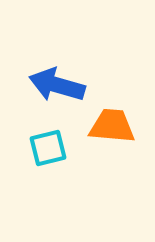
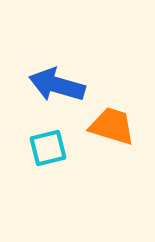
orange trapezoid: rotated 12 degrees clockwise
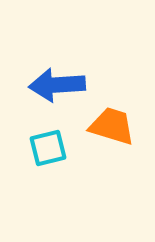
blue arrow: rotated 20 degrees counterclockwise
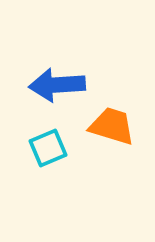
cyan square: rotated 9 degrees counterclockwise
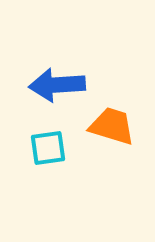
cyan square: rotated 15 degrees clockwise
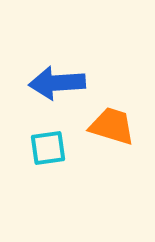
blue arrow: moved 2 px up
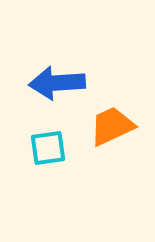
orange trapezoid: rotated 42 degrees counterclockwise
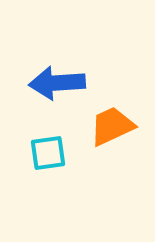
cyan square: moved 5 px down
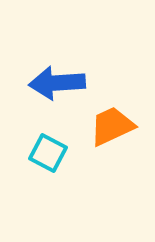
cyan square: rotated 36 degrees clockwise
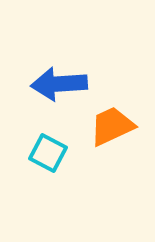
blue arrow: moved 2 px right, 1 px down
